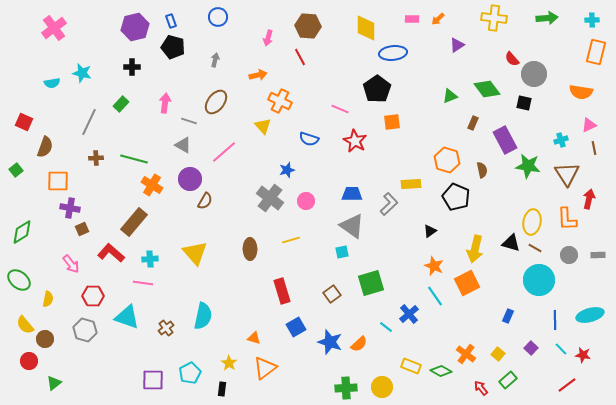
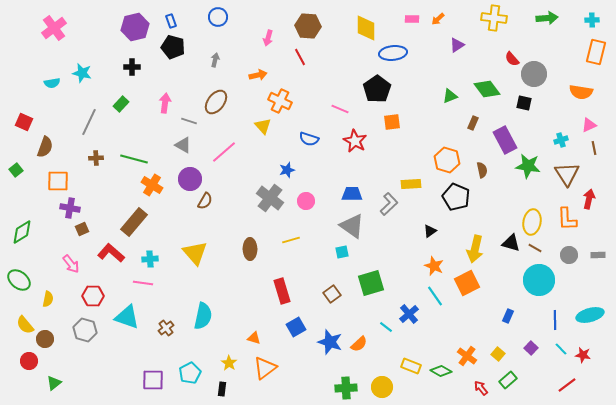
orange cross at (466, 354): moved 1 px right, 2 px down
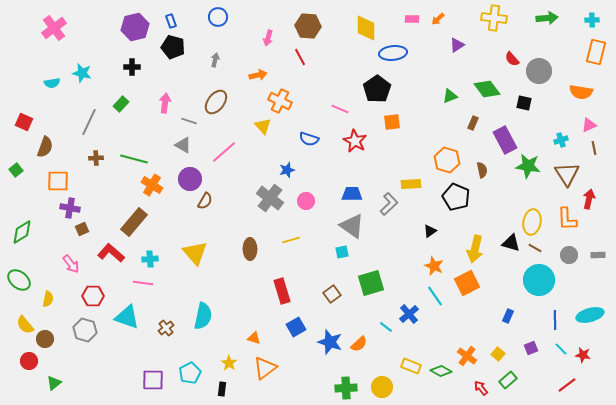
gray circle at (534, 74): moved 5 px right, 3 px up
purple square at (531, 348): rotated 24 degrees clockwise
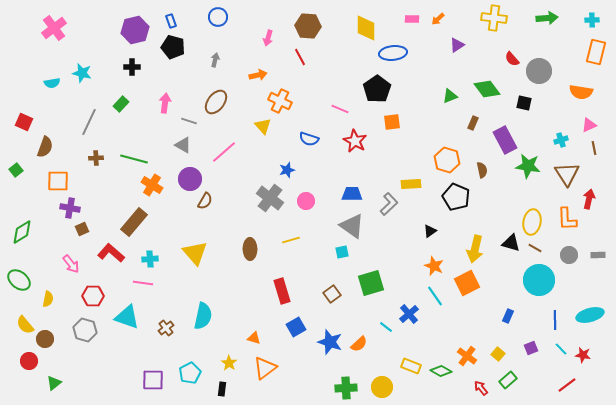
purple hexagon at (135, 27): moved 3 px down
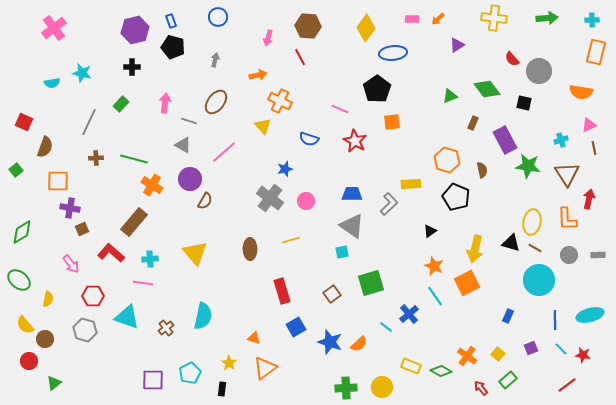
yellow diamond at (366, 28): rotated 36 degrees clockwise
blue star at (287, 170): moved 2 px left, 1 px up
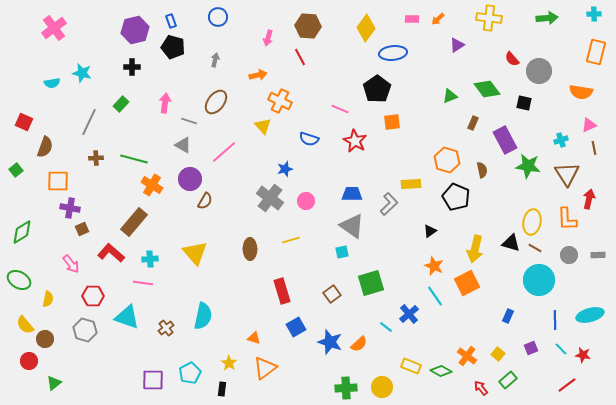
yellow cross at (494, 18): moved 5 px left
cyan cross at (592, 20): moved 2 px right, 6 px up
green ellipse at (19, 280): rotated 10 degrees counterclockwise
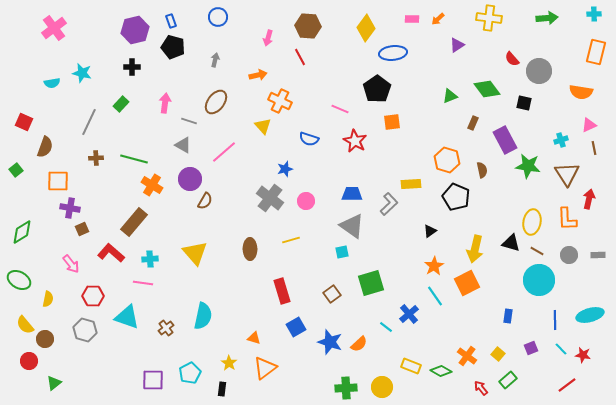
brown line at (535, 248): moved 2 px right, 3 px down
orange star at (434, 266): rotated 18 degrees clockwise
blue rectangle at (508, 316): rotated 16 degrees counterclockwise
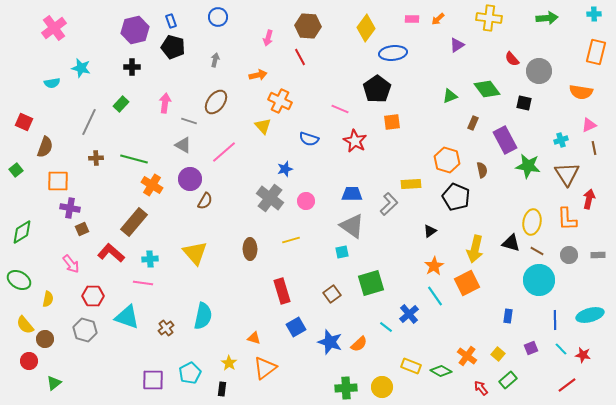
cyan star at (82, 73): moved 1 px left, 5 px up
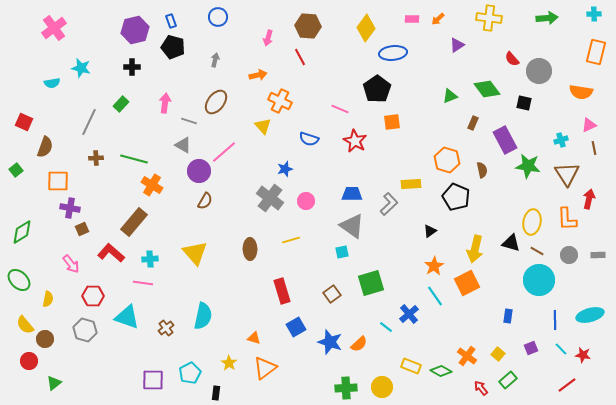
purple circle at (190, 179): moved 9 px right, 8 px up
green ellipse at (19, 280): rotated 15 degrees clockwise
black rectangle at (222, 389): moved 6 px left, 4 px down
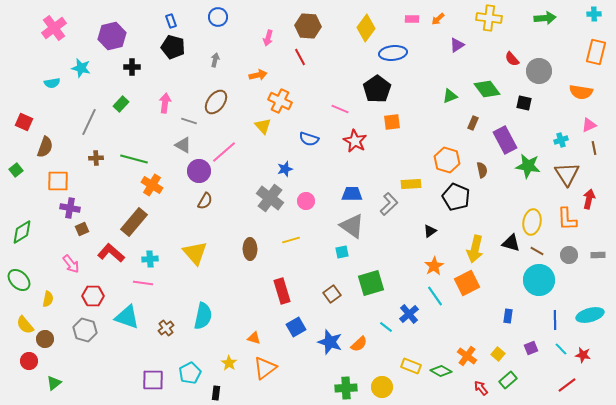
green arrow at (547, 18): moved 2 px left
purple hexagon at (135, 30): moved 23 px left, 6 px down
